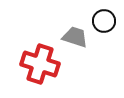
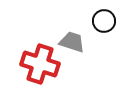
gray trapezoid: moved 3 px left, 5 px down
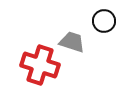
red cross: moved 1 px down
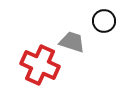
red cross: rotated 6 degrees clockwise
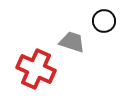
red cross: moved 4 px left, 4 px down
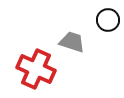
black circle: moved 4 px right, 1 px up
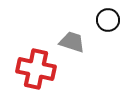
red cross: rotated 12 degrees counterclockwise
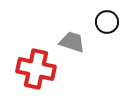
black circle: moved 1 px left, 2 px down
